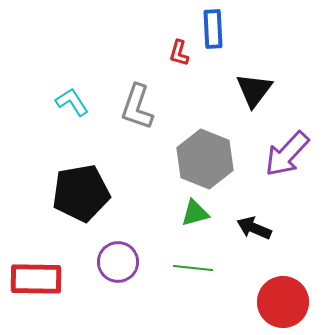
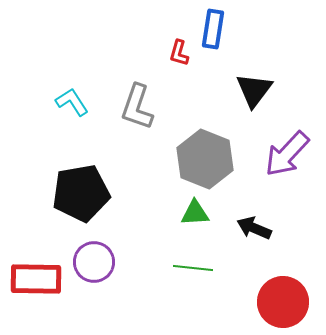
blue rectangle: rotated 12 degrees clockwise
green triangle: rotated 12 degrees clockwise
purple circle: moved 24 px left
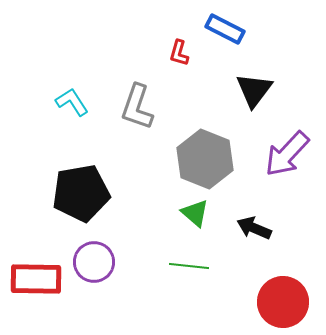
blue rectangle: moved 12 px right; rotated 72 degrees counterclockwise
green triangle: rotated 44 degrees clockwise
green line: moved 4 px left, 2 px up
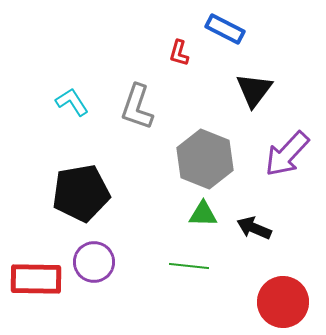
green triangle: moved 8 px right, 1 px down; rotated 40 degrees counterclockwise
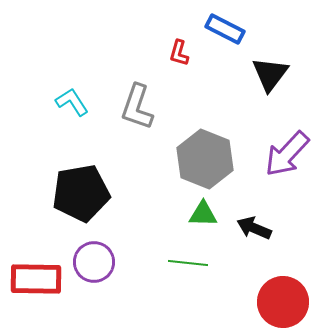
black triangle: moved 16 px right, 16 px up
green line: moved 1 px left, 3 px up
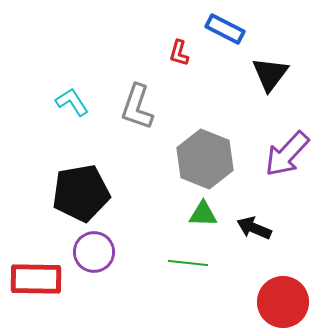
purple circle: moved 10 px up
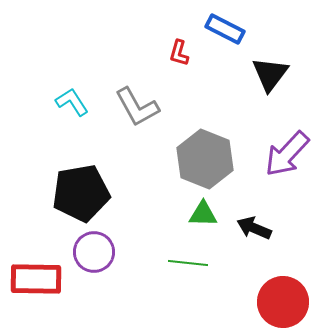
gray L-shape: rotated 48 degrees counterclockwise
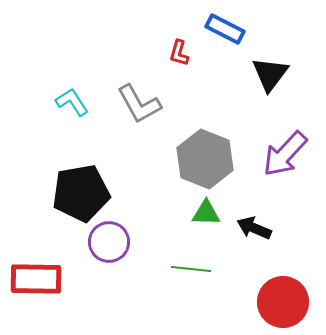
gray L-shape: moved 2 px right, 3 px up
purple arrow: moved 2 px left
green triangle: moved 3 px right, 1 px up
purple circle: moved 15 px right, 10 px up
green line: moved 3 px right, 6 px down
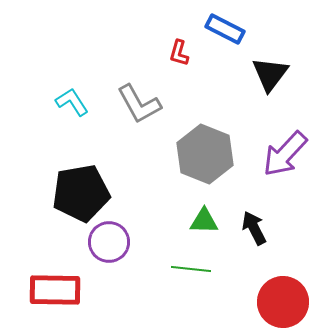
gray hexagon: moved 5 px up
green triangle: moved 2 px left, 8 px down
black arrow: rotated 40 degrees clockwise
red rectangle: moved 19 px right, 11 px down
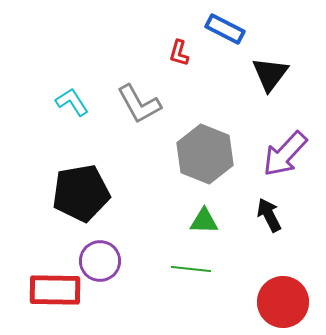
black arrow: moved 15 px right, 13 px up
purple circle: moved 9 px left, 19 px down
